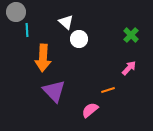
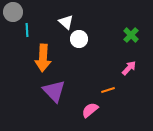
gray circle: moved 3 px left
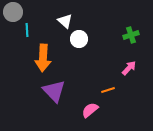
white triangle: moved 1 px left, 1 px up
green cross: rotated 28 degrees clockwise
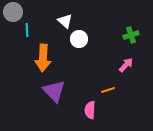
pink arrow: moved 3 px left, 3 px up
pink semicircle: rotated 48 degrees counterclockwise
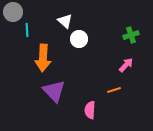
orange line: moved 6 px right
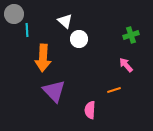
gray circle: moved 1 px right, 2 px down
pink arrow: rotated 84 degrees counterclockwise
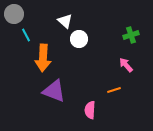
cyan line: moved 1 px left, 5 px down; rotated 24 degrees counterclockwise
purple triangle: rotated 25 degrees counterclockwise
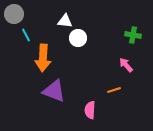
white triangle: rotated 35 degrees counterclockwise
green cross: moved 2 px right; rotated 28 degrees clockwise
white circle: moved 1 px left, 1 px up
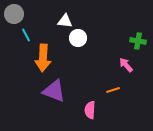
green cross: moved 5 px right, 6 px down
orange line: moved 1 px left
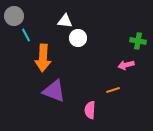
gray circle: moved 2 px down
pink arrow: rotated 63 degrees counterclockwise
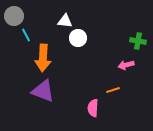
purple triangle: moved 11 px left
pink semicircle: moved 3 px right, 2 px up
